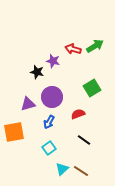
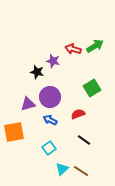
purple circle: moved 2 px left
blue arrow: moved 1 px right, 2 px up; rotated 88 degrees clockwise
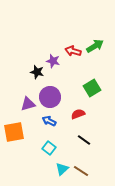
red arrow: moved 2 px down
blue arrow: moved 1 px left, 1 px down
cyan square: rotated 16 degrees counterclockwise
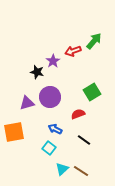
green arrow: moved 1 px left, 5 px up; rotated 18 degrees counterclockwise
red arrow: rotated 35 degrees counterclockwise
purple star: rotated 24 degrees clockwise
green square: moved 4 px down
purple triangle: moved 1 px left, 1 px up
blue arrow: moved 6 px right, 8 px down
